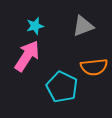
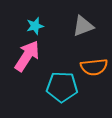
cyan pentagon: rotated 24 degrees counterclockwise
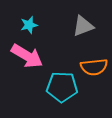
cyan star: moved 6 px left, 1 px up
pink arrow: rotated 88 degrees clockwise
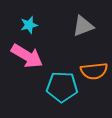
orange semicircle: moved 4 px down
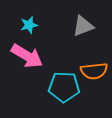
cyan pentagon: moved 2 px right
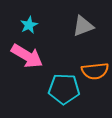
cyan star: rotated 12 degrees counterclockwise
orange semicircle: moved 1 px right
cyan pentagon: moved 2 px down
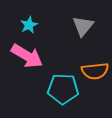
gray triangle: rotated 30 degrees counterclockwise
cyan pentagon: moved 1 px left
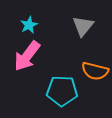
pink arrow: rotated 96 degrees clockwise
orange semicircle: rotated 20 degrees clockwise
cyan pentagon: moved 1 px left, 2 px down
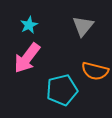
pink arrow: moved 2 px down
cyan pentagon: moved 1 px up; rotated 16 degrees counterclockwise
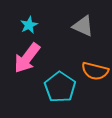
gray triangle: rotated 45 degrees counterclockwise
cyan pentagon: moved 2 px left, 3 px up; rotated 24 degrees counterclockwise
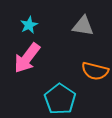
gray triangle: rotated 15 degrees counterclockwise
cyan pentagon: moved 12 px down
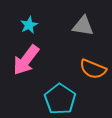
pink arrow: moved 1 px left, 2 px down
orange semicircle: moved 2 px left, 2 px up; rotated 8 degrees clockwise
